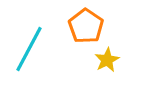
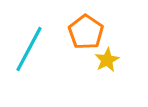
orange pentagon: moved 6 px down
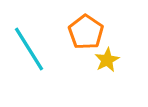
cyan line: rotated 60 degrees counterclockwise
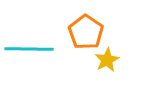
cyan line: rotated 57 degrees counterclockwise
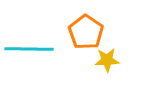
yellow star: rotated 25 degrees clockwise
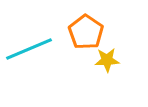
cyan line: rotated 24 degrees counterclockwise
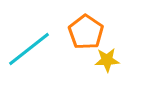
cyan line: rotated 15 degrees counterclockwise
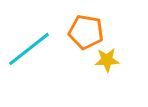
orange pentagon: rotated 24 degrees counterclockwise
